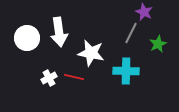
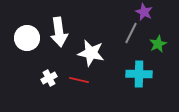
cyan cross: moved 13 px right, 3 px down
red line: moved 5 px right, 3 px down
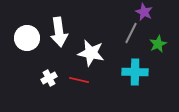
cyan cross: moved 4 px left, 2 px up
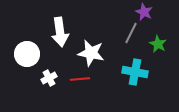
white arrow: moved 1 px right
white circle: moved 16 px down
green star: rotated 18 degrees counterclockwise
cyan cross: rotated 10 degrees clockwise
red line: moved 1 px right, 1 px up; rotated 18 degrees counterclockwise
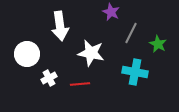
purple star: moved 33 px left
white arrow: moved 6 px up
red line: moved 5 px down
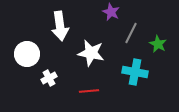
red line: moved 9 px right, 7 px down
